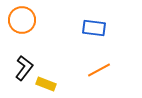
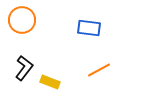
blue rectangle: moved 5 px left
yellow rectangle: moved 4 px right, 2 px up
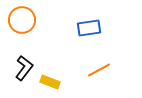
blue rectangle: rotated 15 degrees counterclockwise
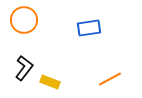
orange circle: moved 2 px right
orange line: moved 11 px right, 9 px down
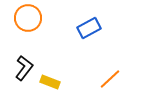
orange circle: moved 4 px right, 2 px up
blue rectangle: rotated 20 degrees counterclockwise
orange line: rotated 15 degrees counterclockwise
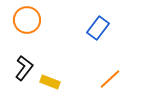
orange circle: moved 1 px left, 2 px down
blue rectangle: moved 9 px right; rotated 25 degrees counterclockwise
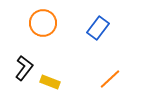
orange circle: moved 16 px right, 3 px down
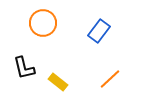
blue rectangle: moved 1 px right, 3 px down
black L-shape: rotated 130 degrees clockwise
yellow rectangle: moved 8 px right; rotated 18 degrees clockwise
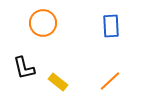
blue rectangle: moved 12 px right, 5 px up; rotated 40 degrees counterclockwise
orange line: moved 2 px down
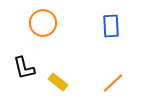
orange line: moved 3 px right, 2 px down
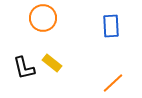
orange circle: moved 5 px up
yellow rectangle: moved 6 px left, 19 px up
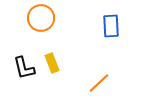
orange circle: moved 2 px left
yellow rectangle: rotated 30 degrees clockwise
orange line: moved 14 px left
